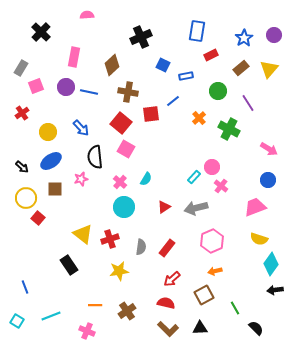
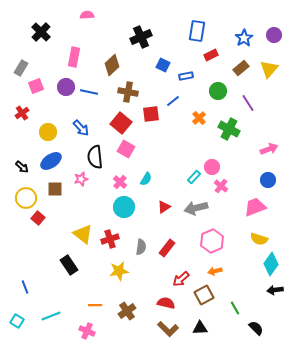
pink arrow at (269, 149): rotated 54 degrees counterclockwise
red arrow at (172, 279): moved 9 px right
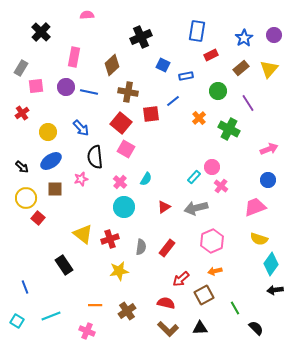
pink square at (36, 86): rotated 14 degrees clockwise
black rectangle at (69, 265): moved 5 px left
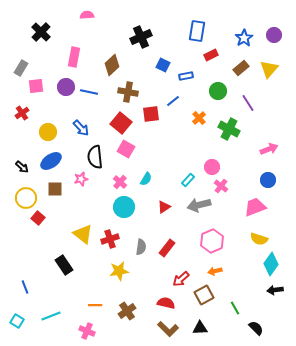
cyan rectangle at (194, 177): moved 6 px left, 3 px down
gray arrow at (196, 208): moved 3 px right, 3 px up
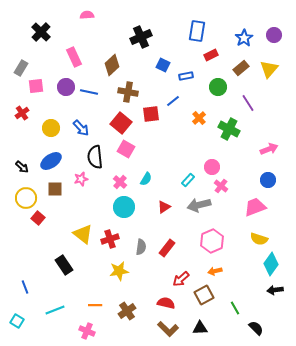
pink rectangle at (74, 57): rotated 36 degrees counterclockwise
green circle at (218, 91): moved 4 px up
yellow circle at (48, 132): moved 3 px right, 4 px up
cyan line at (51, 316): moved 4 px right, 6 px up
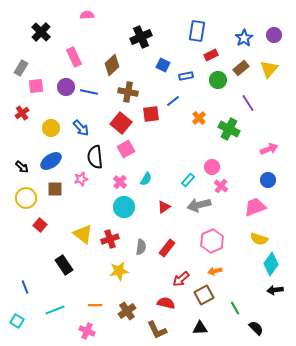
green circle at (218, 87): moved 7 px up
pink square at (126, 149): rotated 30 degrees clockwise
red square at (38, 218): moved 2 px right, 7 px down
brown L-shape at (168, 329): moved 11 px left, 1 px down; rotated 20 degrees clockwise
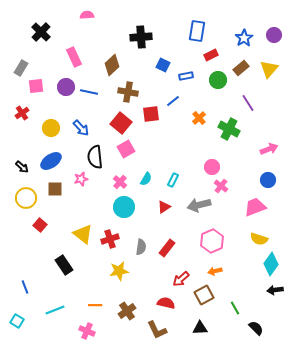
black cross at (141, 37): rotated 20 degrees clockwise
cyan rectangle at (188, 180): moved 15 px left; rotated 16 degrees counterclockwise
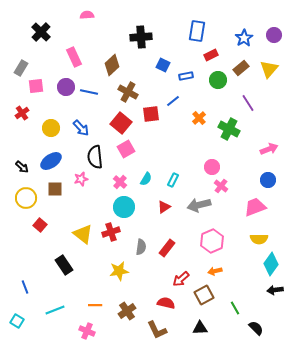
brown cross at (128, 92): rotated 18 degrees clockwise
red cross at (110, 239): moved 1 px right, 7 px up
yellow semicircle at (259, 239): rotated 18 degrees counterclockwise
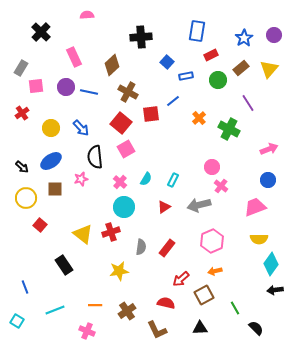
blue square at (163, 65): moved 4 px right, 3 px up; rotated 16 degrees clockwise
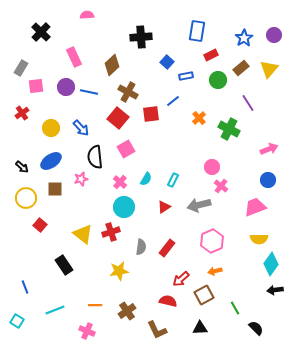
red square at (121, 123): moved 3 px left, 5 px up
red semicircle at (166, 303): moved 2 px right, 2 px up
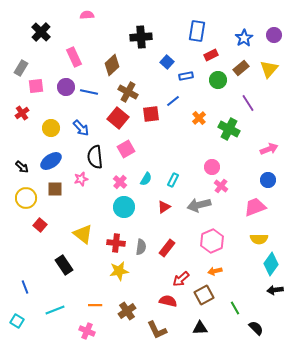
red cross at (111, 232): moved 5 px right, 11 px down; rotated 24 degrees clockwise
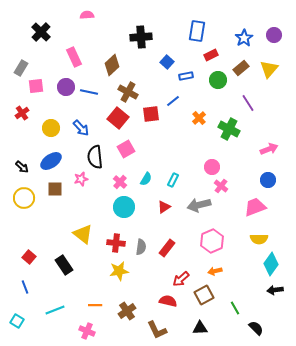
yellow circle at (26, 198): moved 2 px left
red square at (40, 225): moved 11 px left, 32 px down
